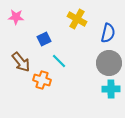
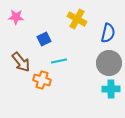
cyan line: rotated 56 degrees counterclockwise
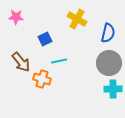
blue square: moved 1 px right
orange cross: moved 1 px up
cyan cross: moved 2 px right
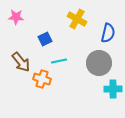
gray circle: moved 10 px left
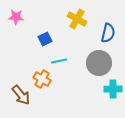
brown arrow: moved 33 px down
orange cross: rotated 12 degrees clockwise
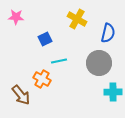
cyan cross: moved 3 px down
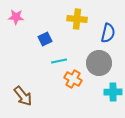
yellow cross: rotated 24 degrees counterclockwise
orange cross: moved 31 px right
brown arrow: moved 2 px right, 1 px down
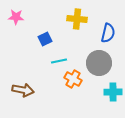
brown arrow: moved 6 px up; rotated 40 degrees counterclockwise
